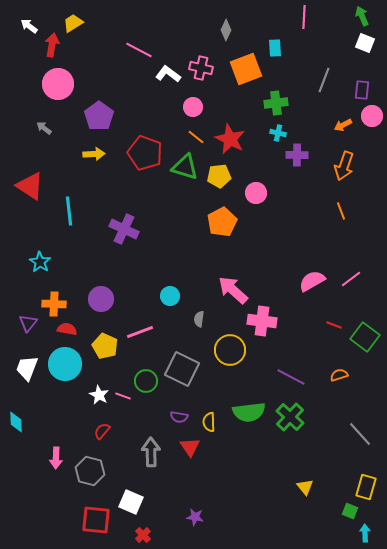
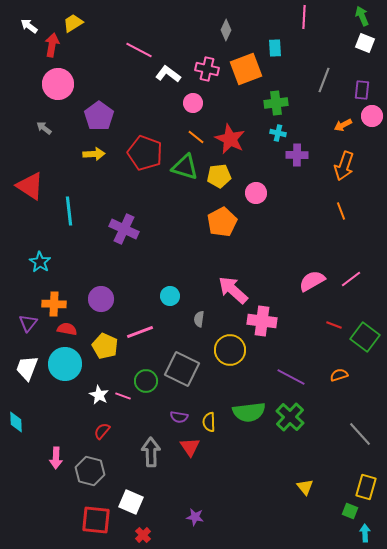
pink cross at (201, 68): moved 6 px right, 1 px down
pink circle at (193, 107): moved 4 px up
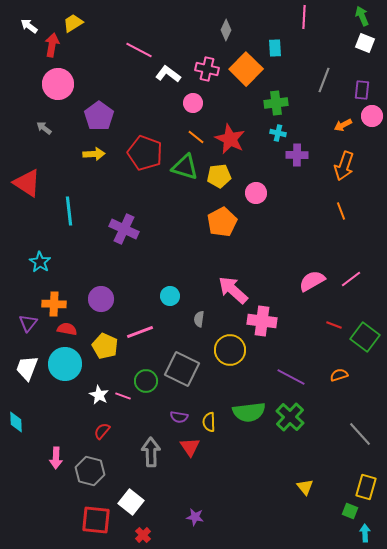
orange square at (246, 69): rotated 24 degrees counterclockwise
red triangle at (30, 186): moved 3 px left, 3 px up
white square at (131, 502): rotated 15 degrees clockwise
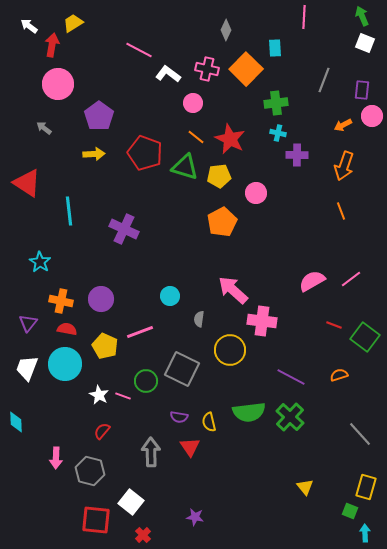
orange cross at (54, 304): moved 7 px right, 3 px up; rotated 10 degrees clockwise
yellow semicircle at (209, 422): rotated 12 degrees counterclockwise
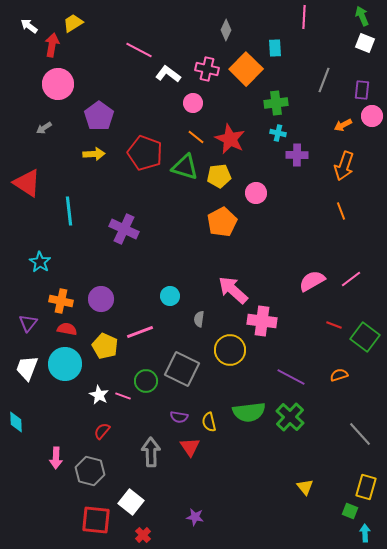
gray arrow at (44, 128): rotated 70 degrees counterclockwise
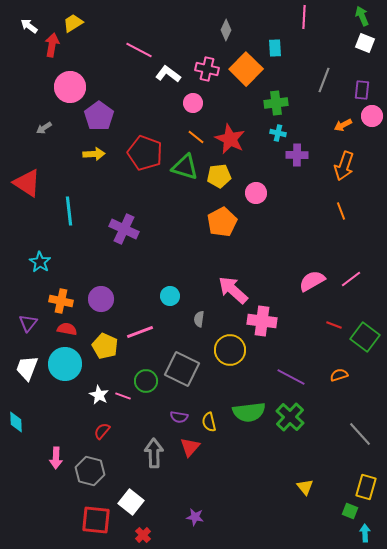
pink circle at (58, 84): moved 12 px right, 3 px down
red triangle at (190, 447): rotated 15 degrees clockwise
gray arrow at (151, 452): moved 3 px right, 1 px down
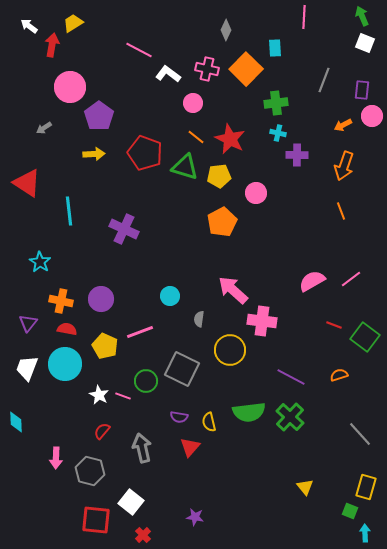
gray arrow at (154, 453): moved 12 px left, 5 px up; rotated 12 degrees counterclockwise
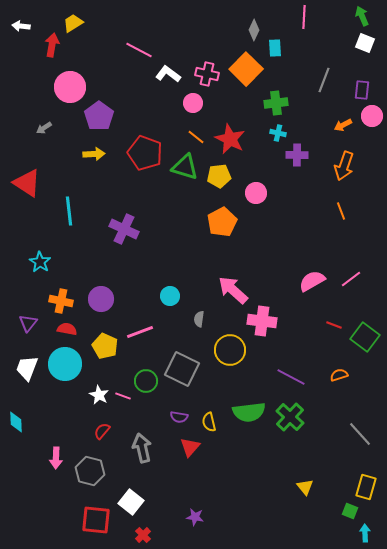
white arrow at (29, 26): moved 8 px left; rotated 30 degrees counterclockwise
gray diamond at (226, 30): moved 28 px right
pink cross at (207, 69): moved 5 px down
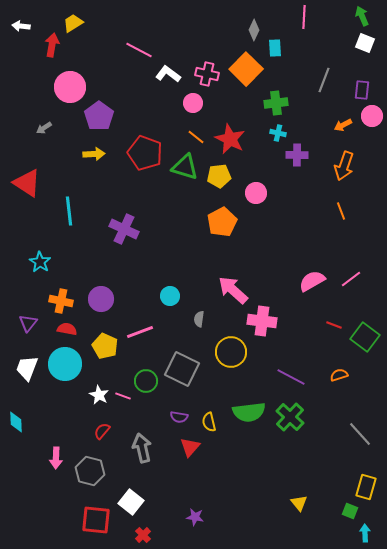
yellow circle at (230, 350): moved 1 px right, 2 px down
yellow triangle at (305, 487): moved 6 px left, 16 px down
